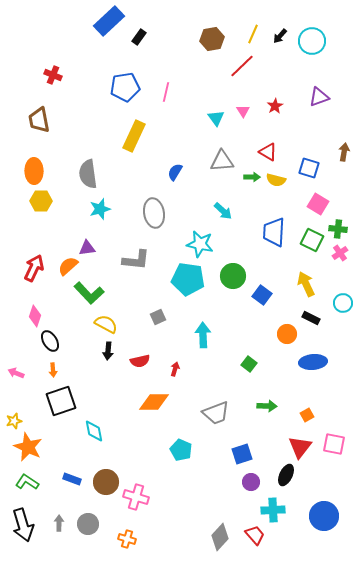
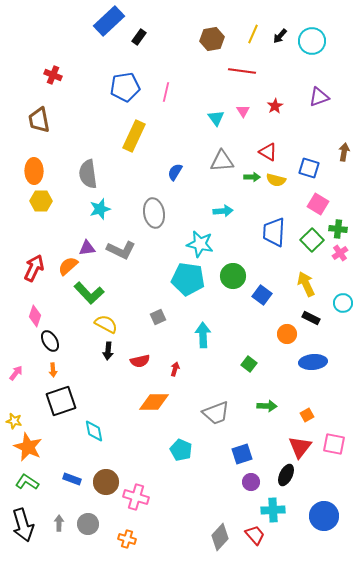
red line at (242, 66): moved 5 px down; rotated 52 degrees clockwise
cyan arrow at (223, 211): rotated 48 degrees counterclockwise
green square at (312, 240): rotated 20 degrees clockwise
gray L-shape at (136, 260): moved 15 px left, 10 px up; rotated 20 degrees clockwise
pink arrow at (16, 373): rotated 105 degrees clockwise
yellow star at (14, 421): rotated 28 degrees clockwise
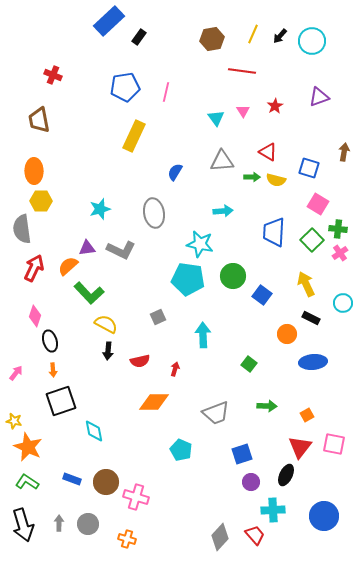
gray semicircle at (88, 174): moved 66 px left, 55 px down
black ellipse at (50, 341): rotated 15 degrees clockwise
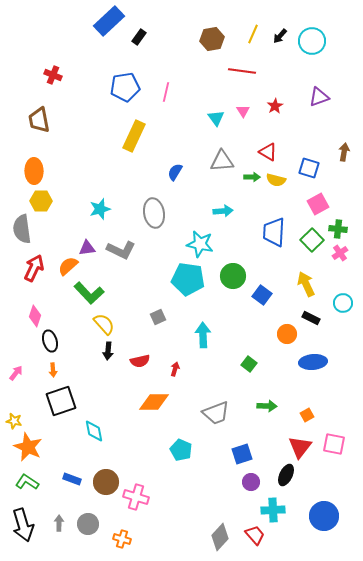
pink square at (318, 204): rotated 30 degrees clockwise
yellow semicircle at (106, 324): moved 2 px left; rotated 20 degrees clockwise
orange cross at (127, 539): moved 5 px left
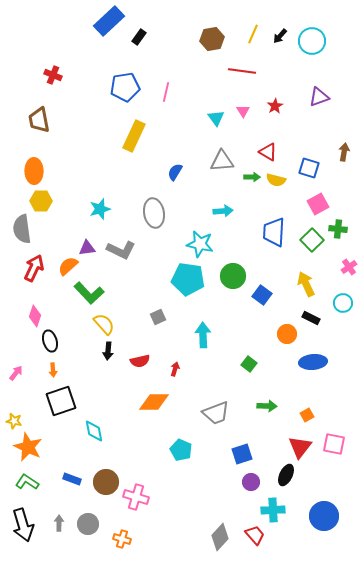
pink cross at (340, 253): moved 9 px right, 14 px down
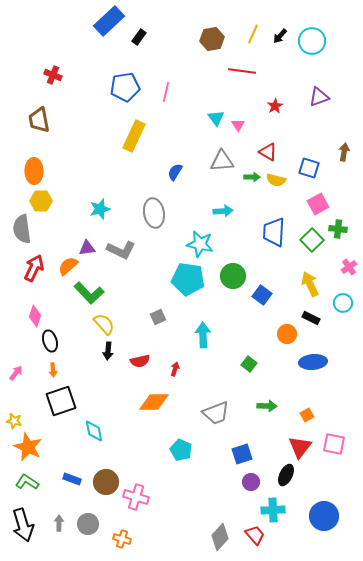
pink triangle at (243, 111): moved 5 px left, 14 px down
yellow arrow at (306, 284): moved 4 px right
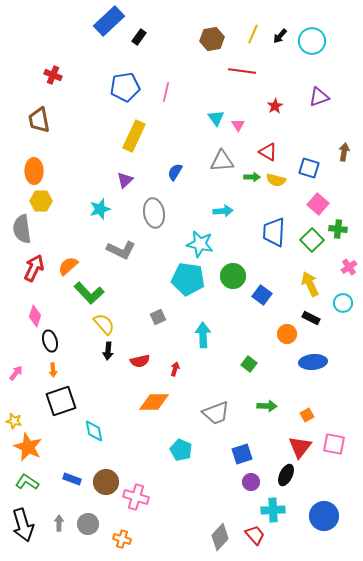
pink square at (318, 204): rotated 20 degrees counterclockwise
purple triangle at (87, 248): moved 38 px right, 68 px up; rotated 36 degrees counterclockwise
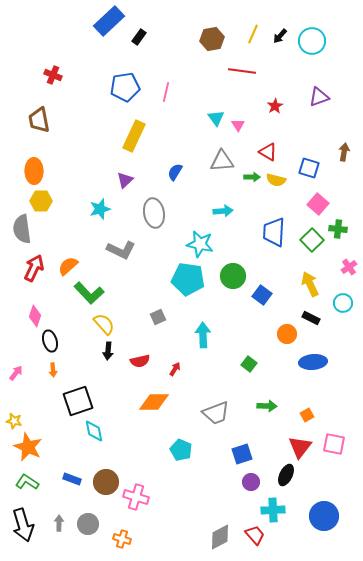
red arrow at (175, 369): rotated 16 degrees clockwise
black square at (61, 401): moved 17 px right
gray diamond at (220, 537): rotated 20 degrees clockwise
